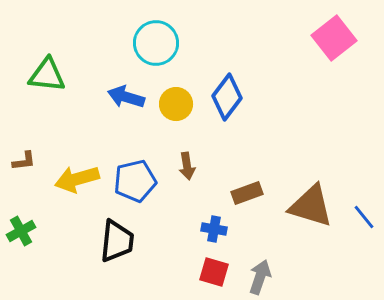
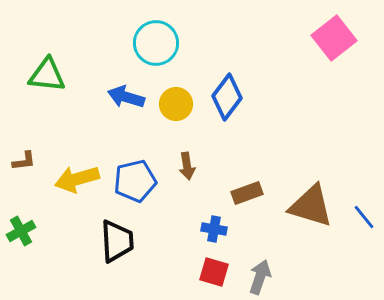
black trapezoid: rotated 9 degrees counterclockwise
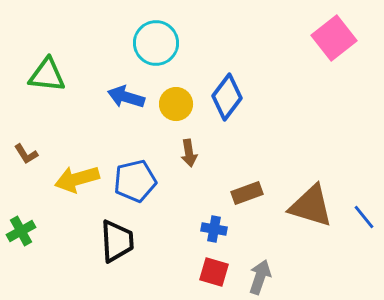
brown L-shape: moved 2 px right, 7 px up; rotated 65 degrees clockwise
brown arrow: moved 2 px right, 13 px up
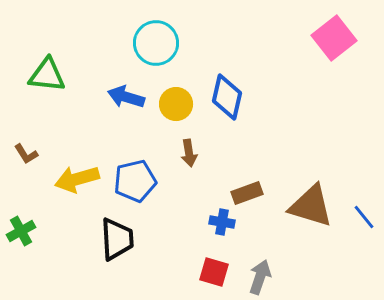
blue diamond: rotated 24 degrees counterclockwise
blue cross: moved 8 px right, 7 px up
black trapezoid: moved 2 px up
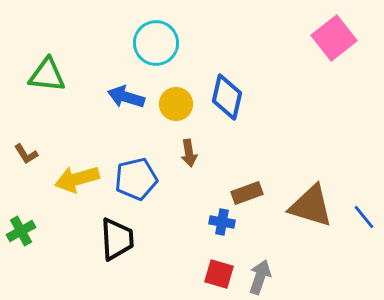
blue pentagon: moved 1 px right, 2 px up
red square: moved 5 px right, 2 px down
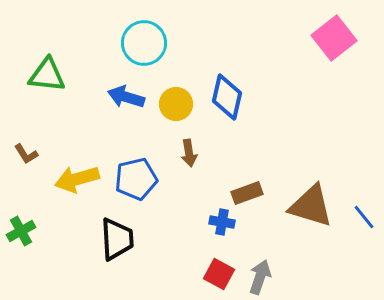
cyan circle: moved 12 px left
red square: rotated 12 degrees clockwise
